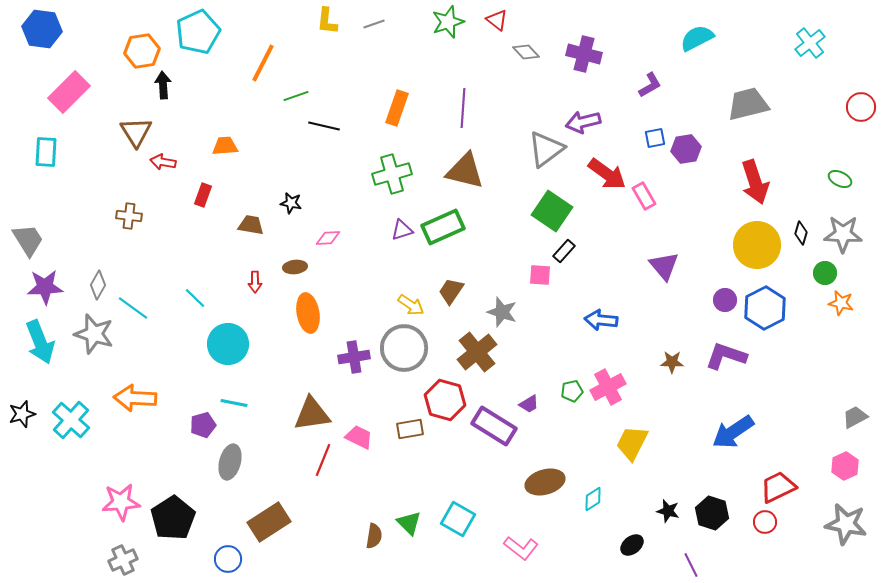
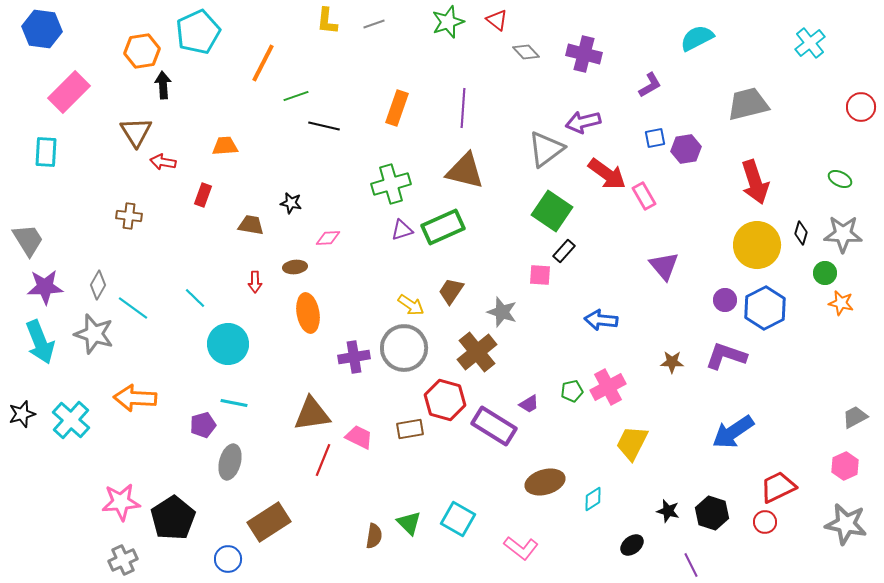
green cross at (392, 174): moved 1 px left, 10 px down
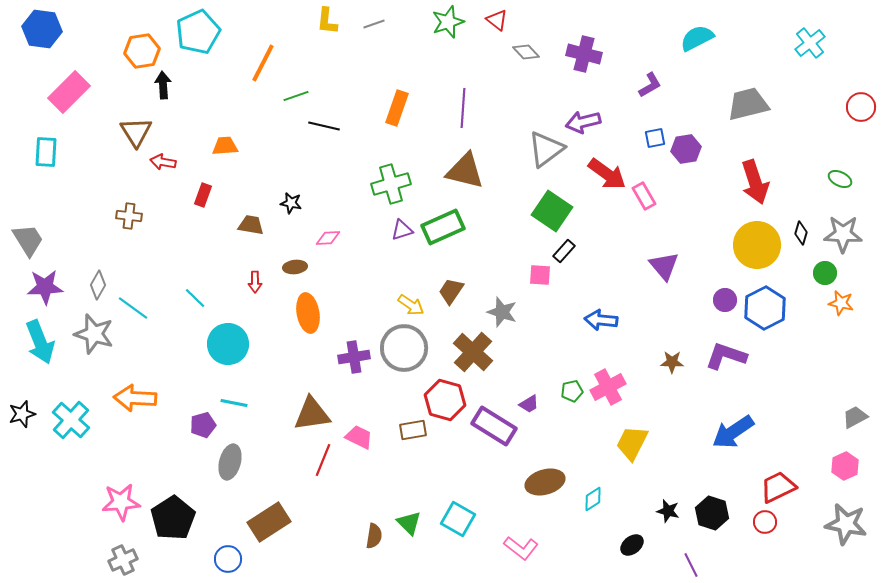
brown cross at (477, 352): moved 4 px left; rotated 9 degrees counterclockwise
brown rectangle at (410, 429): moved 3 px right, 1 px down
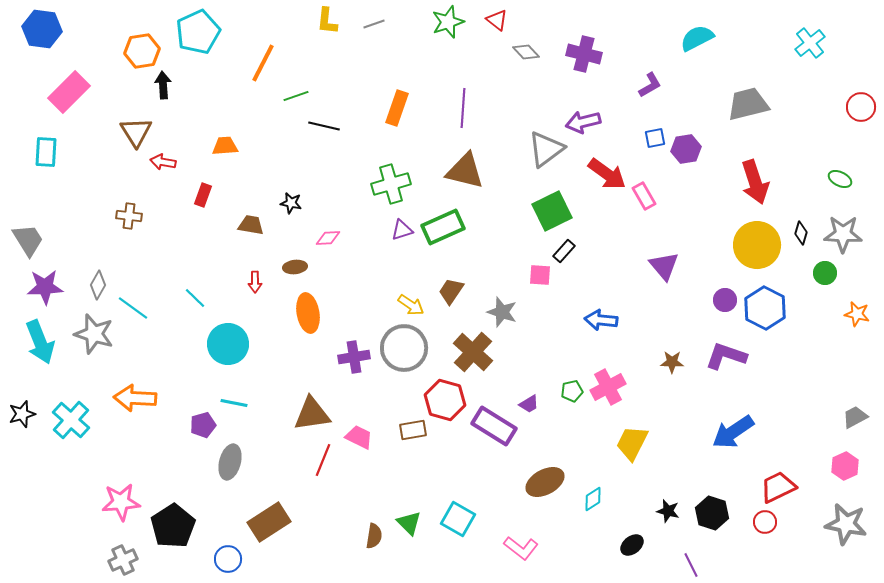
green square at (552, 211): rotated 30 degrees clockwise
orange star at (841, 303): moved 16 px right, 11 px down
blue hexagon at (765, 308): rotated 6 degrees counterclockwise
brown ellipse at (545, 482): rotated 12 degrees counterclockwise
black pentagon at (173, 518): moved 8 px down
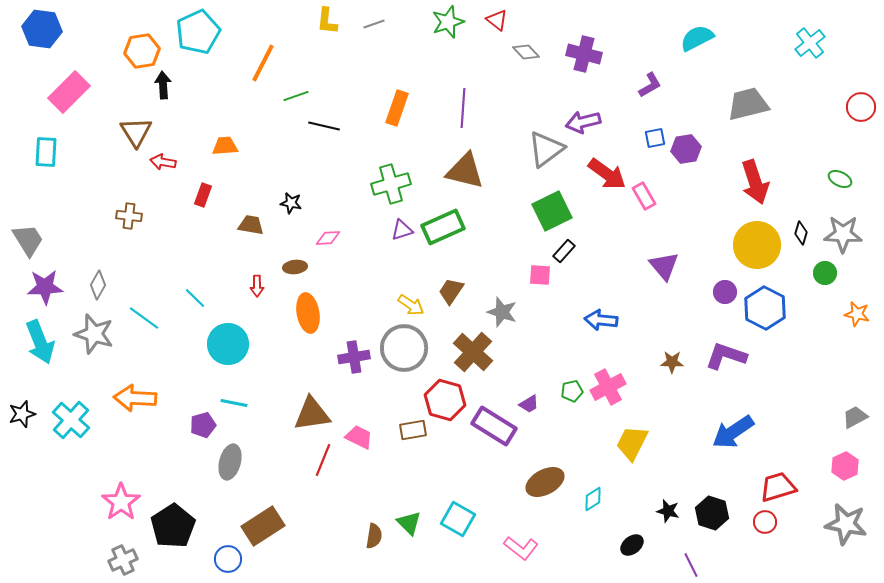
red arrow at (255, 282): moved 2 px right, 4 px down
purple circle at (725, 300): moved 8 px up
cyan line at (133, 308): moved 11 px right, 10 px down
red trapezoid at (778, 487): rotated 9 degrees clockwise
pink star at (121, 502): rotated 30 degrees counterclockwise
brown rectangle at (269, 522): moved 6 px left, 4 px down
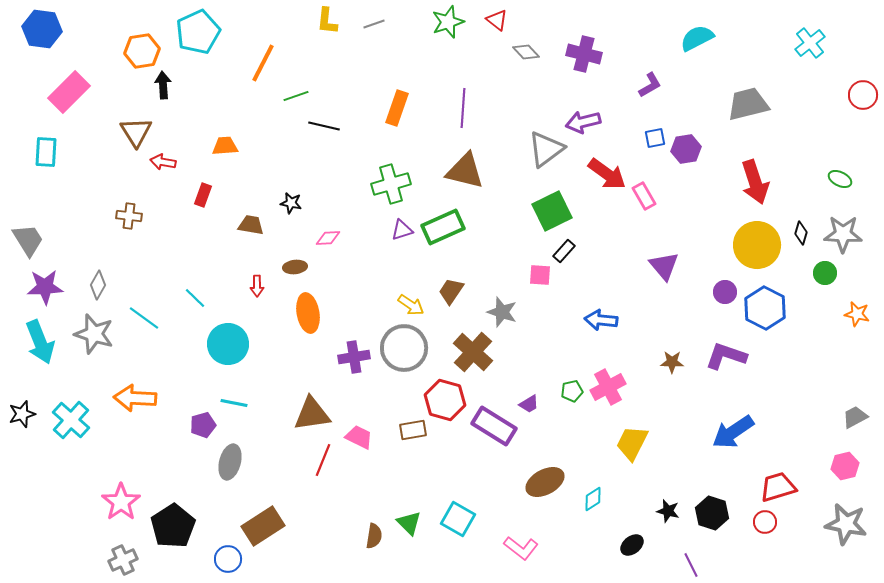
red circle at (861, 107): moved 2 px right, 12 px up
pink hexagon at (845, 466): rotated 12 degrees clockwise
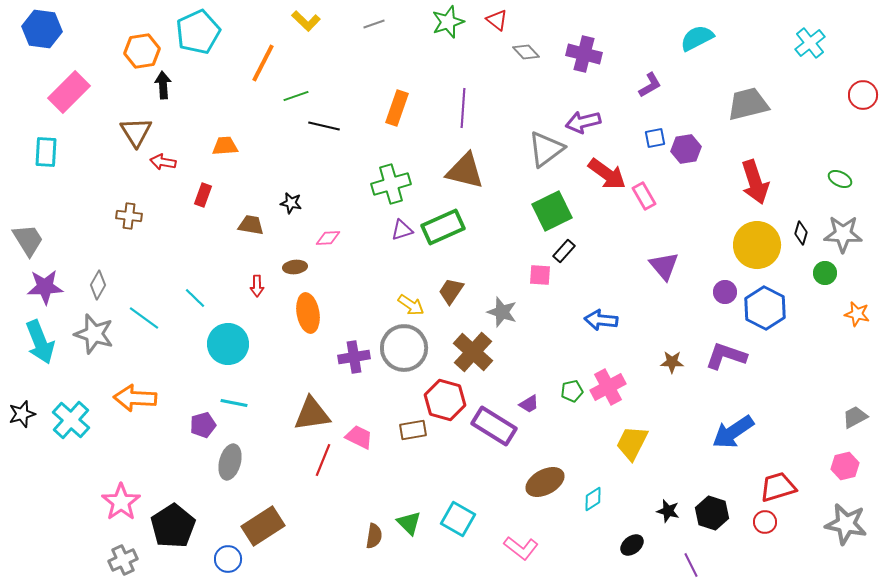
yellow L-shape at (327, 21): moved 21 px left; rotated 52 degrees counterclockwise
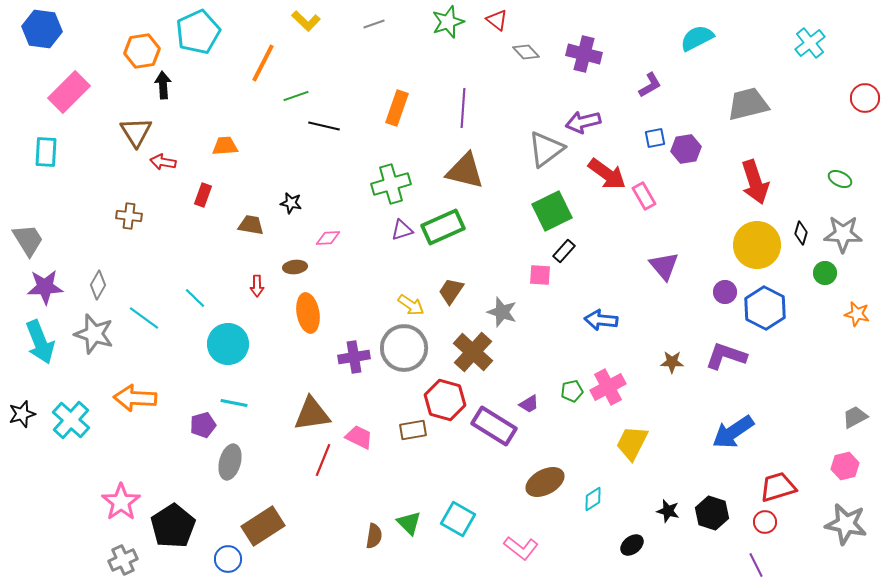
red circle at (863, 95): moved 2 px right, 3 px down
purple line at (691, 565): moved 65 px right
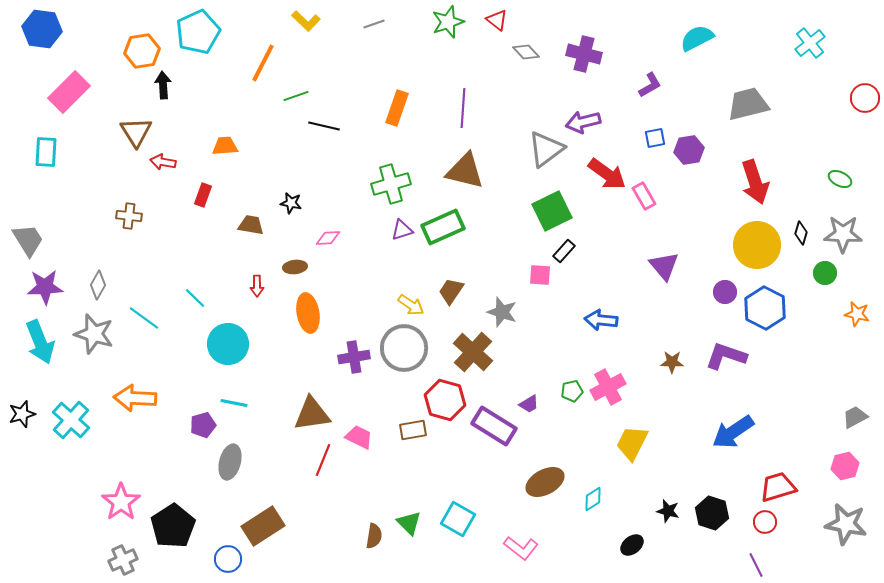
purple hexagon at (686, 149): moved 3 px right, 1 px down
